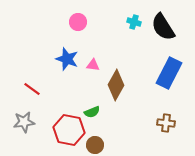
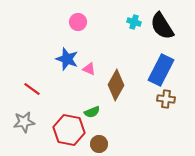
black semicircle: moved 1 px left, 1 px up
pink triangle: moved 4 px left, 4 px down; rotated 16 degrees clockwise
blue rectangle: moved 8 px left, 3 px up
brown cross: moved 24 px up
brown circle: moved 4 px right, 1 px up
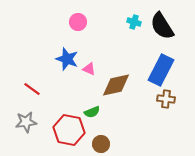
brown diamond: rotated 48 degrees clockwise
gray star: moved 2 px right
brown circle: moved 2 px right
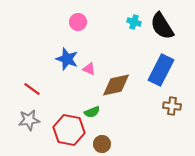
brown cross: moved 6 px right, 7 px down
gray star: moved 3 px right, 2 px up
brown circle: moved 1 px right
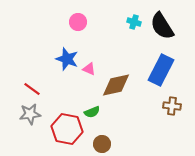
gray star: moved 1 px right, 6 px up
red hexagon: moved 2 px left, 1 px up
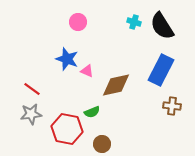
pink triangle: moved 2 px left, 2 px down
gray star: moved 1 px right
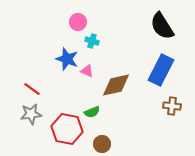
cyan cross: moved 42 px left, 19 px down
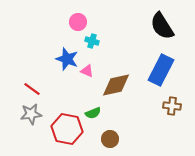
green semicircle: moved 1 px right, 1 px down
brown circle: moved 8 px right, 5 px up
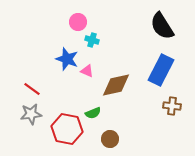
cyan cross: moved 1 px up
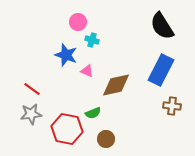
blue star: moved 1 px left, 4 px up
brown circle: moved 4 px left
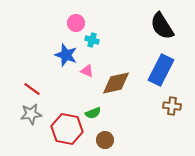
pink circle: moved 2 px left, 1 px down
brown diamond: moved 2 px up
brown circle: moved 1 px left, 1 px down
